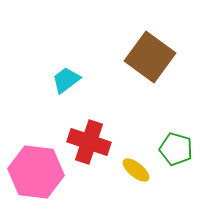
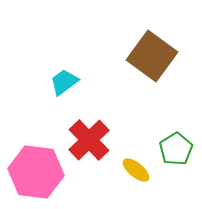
brown square: moved 2 px right, 1 px up
cyan trapezoid: moved 2 px left, 2 px down
red cross: moved 2 px up; rotated 27 degrees clockwise
green pentagon: rotated 24 degrees clockwise
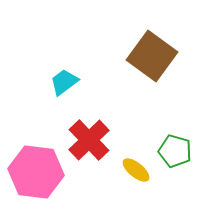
green pentagon: moved 1 px left, 2 px down; rotated 24 degrees counterclockwise
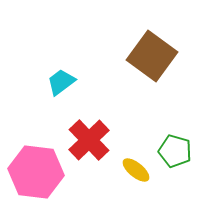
cyan trapezoid: moved 3 px left
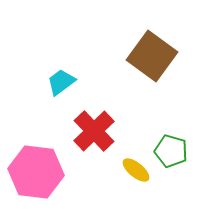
red cross: moved 5 px right, 9 px up
green pentagon: moved 4 px left
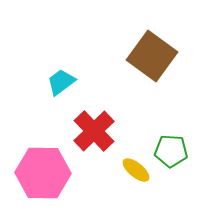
green pentagon: rotated 12 degrees counterclockwise
pink hexagon: moved 7 px right, 1 px down; rotated 6 degrees counterclockwise
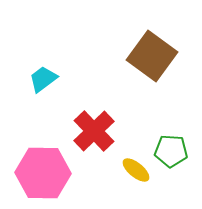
cyan trapezoid: moved 18 px left, 3 px up
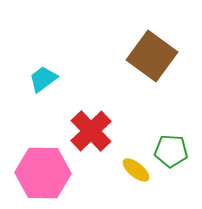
red cross: moved 3 px left
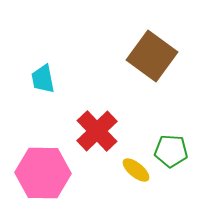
cyan trapezoid: rotated 64 degrees counterclockwise
red cross: moved 6 px right
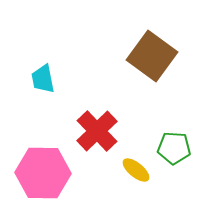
green pentagon: moved 3 px right, 3 px up
